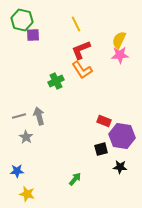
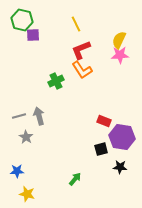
purple hexagon: moved 1 px down
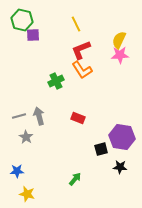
red rectangle: moved 26 px left, 3 px up
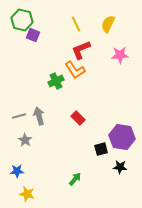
purple square: rotated 24 degrees clockwise
yellow semicircle: moved 11 px left, 16 px up
orange L-shape: moved 7 px left
red rectangle: rotated 24 degrees clockwise
gray star: moved 1 px left, 3 px down
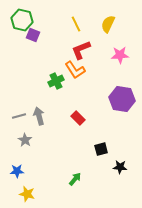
purple hexagon: moved 38 px up
